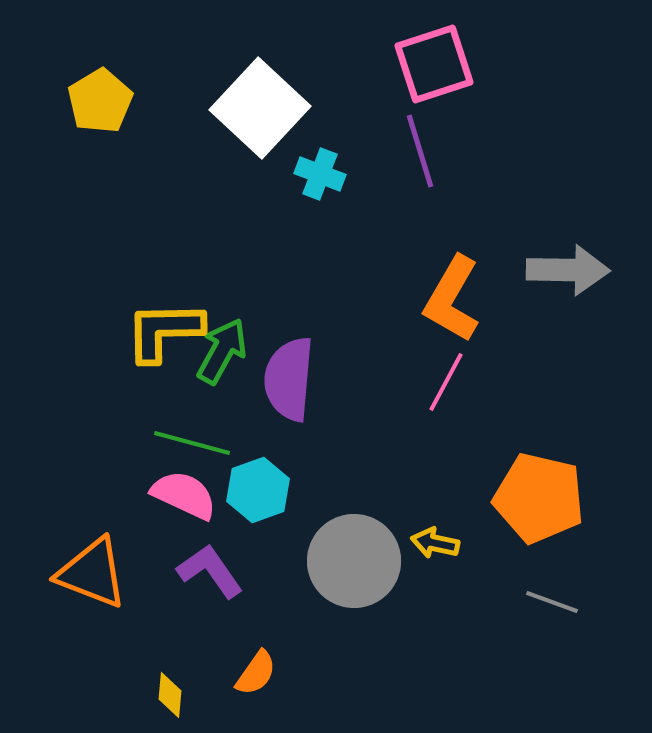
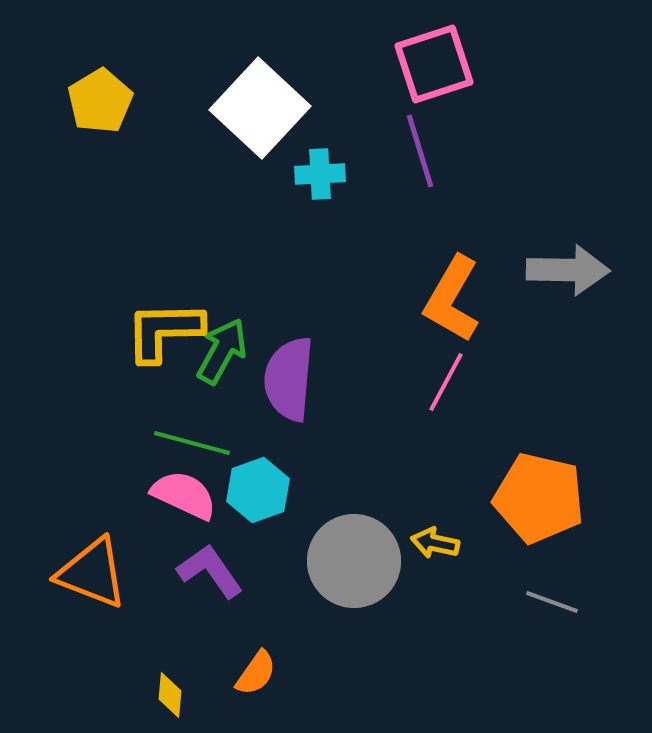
cyan cross: rotated 24 degrees counterclockwise
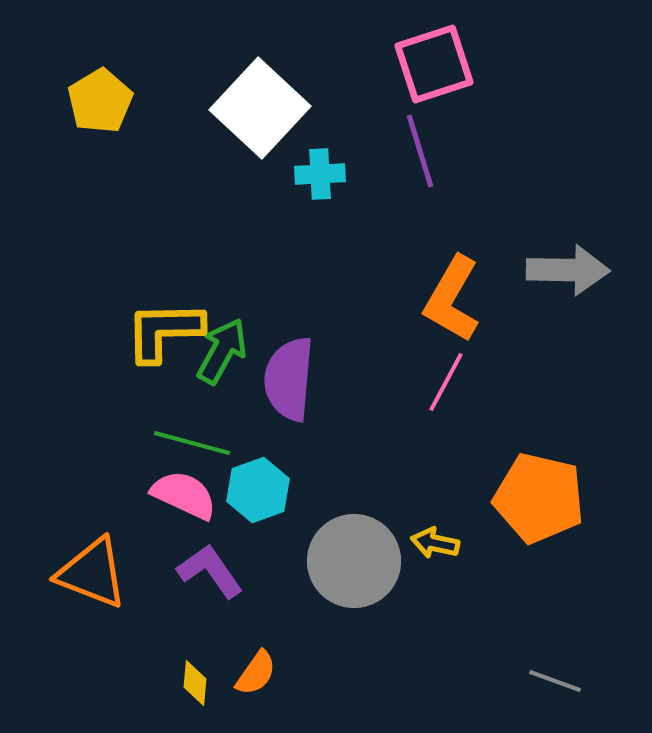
gray line: moved 3 px right, 79 px down
yellow diamond: moved 25 px right, 12 px up
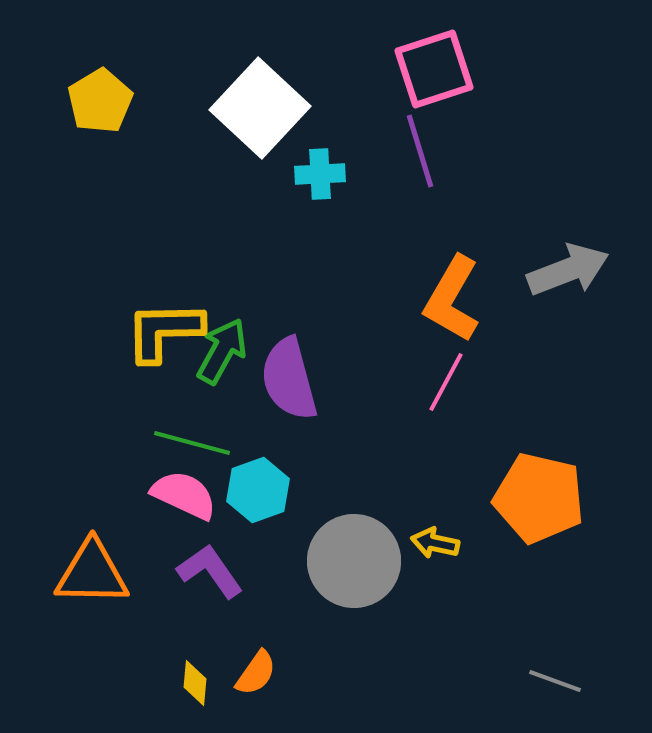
pink square: moved 5 px down
gray arrow: rotated 22 degrees counterclockwise
purple semicircle: rotated 20 degrees counterclockwise
orange triangle: rotated 20 degrees counterclockwise
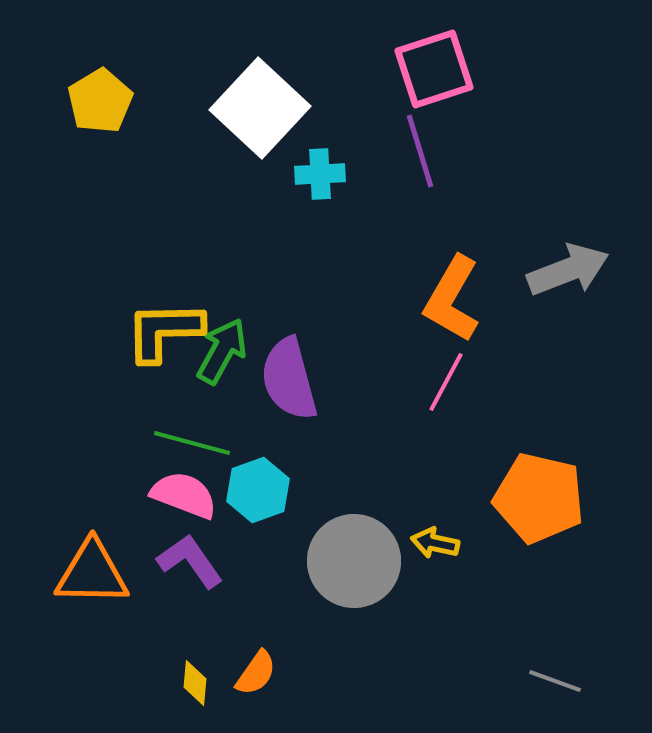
pink semicircle: rotated 4 degrees counterclockwise
purple L-shape: moved 20 px left, 10 px up
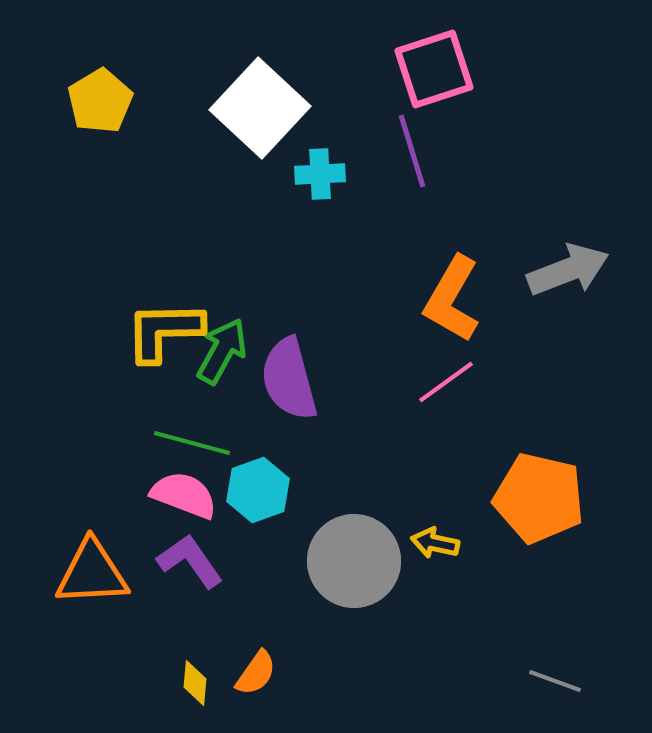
purple line: moved 8 px left
pink line: rotated 26 degrees clockwise
orange triangle: rotated 4 degrees counterclockwise
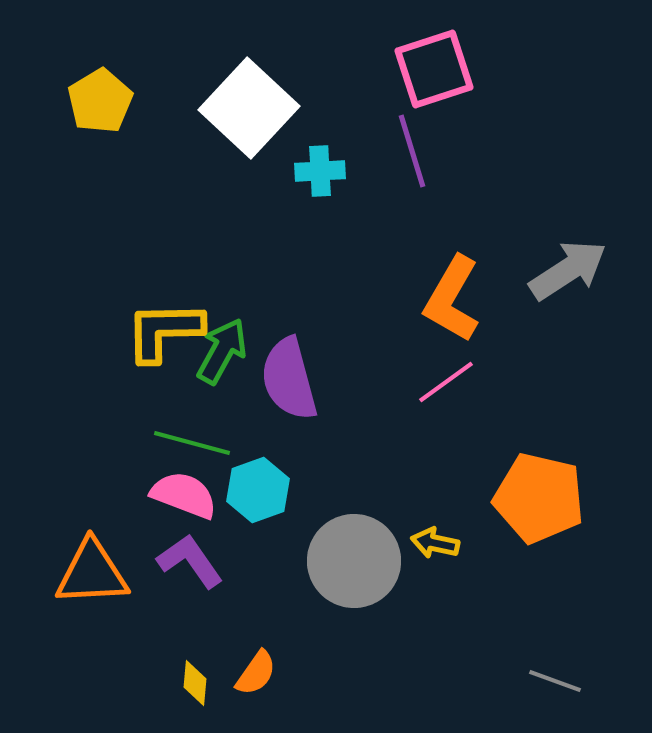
white square: moved 11 px left
cyan cross: moved 3 px up
gray arrow: rotated 12 degrees counterclockwise
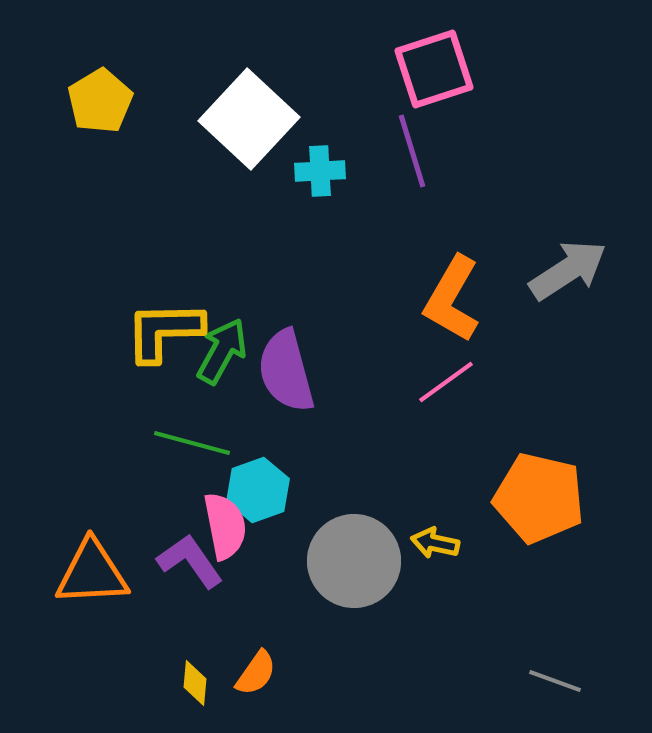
white square: moved 11 px down
purple semicircle: moved 3 px left, 8 px up
pink semicircle: moved 41 px right, 31 px down; rotated 58 degrees clockwise
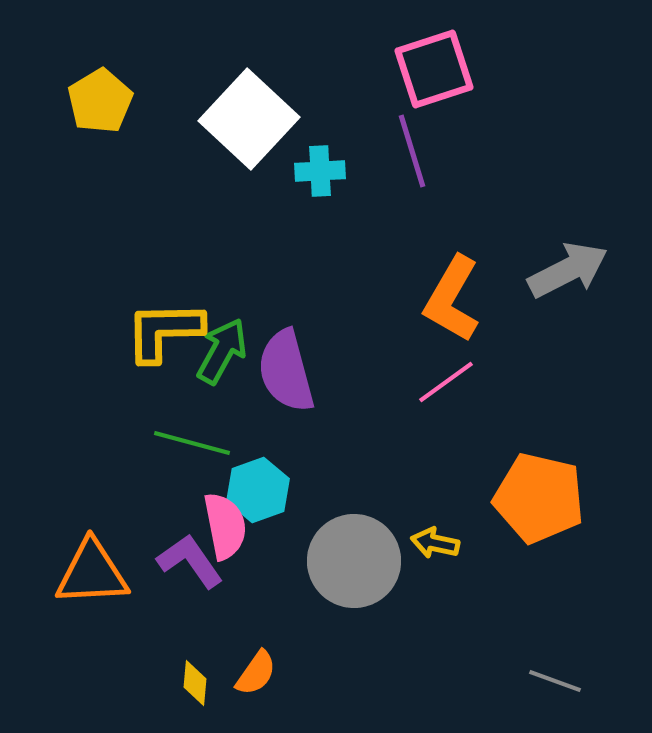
gray arrow: rotated 6 degrees clockwise
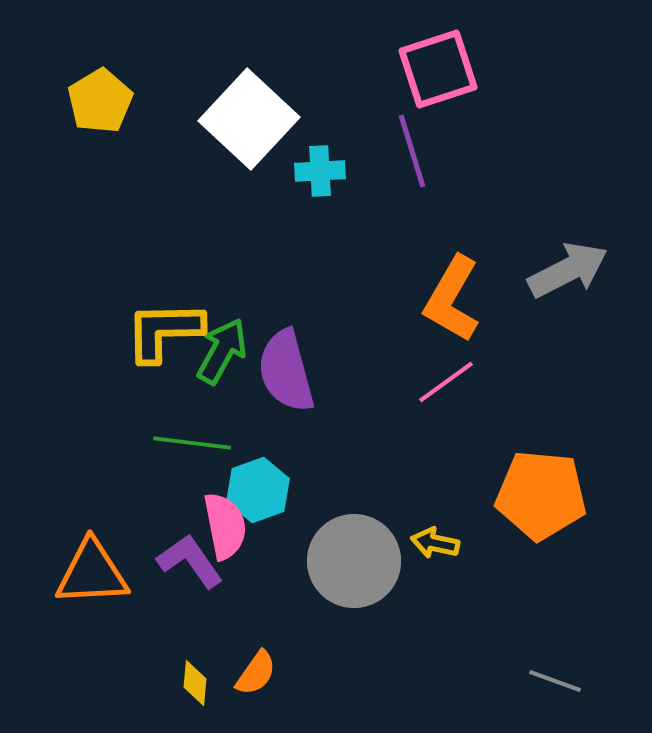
pink square: moved 4 px right
green line: rotated 8 degrees counterclockwise
orange pentagon: moved 2 px right, 3 px up; rotated 8 degrees counterclockwise
